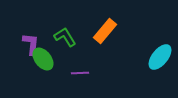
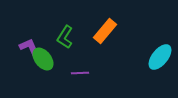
green L-shape: rotated 115 degrees counterclockwise
purple L-shape: moved 1 px left, 4 px down; rotated 30 degrees counterclockwise
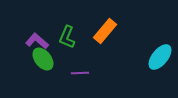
green L-shape: moved 2 px right; rotated 10 degrees counterclockwise
purple L-shape: moved 7 px right, 7 px up; rotated 25 degrees counterclockwise
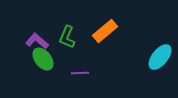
orange rectangle: rotated 10 degrees clockwise
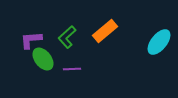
green L-shape: rotated 25 degrees clockwise
purple L-shape: moved 6 px left, 1 px up; rotated 45 degrees counterclockwise
cyan ellipse: moved 1 px left, 15 px up
purple line: moved 8 px left, 4 px up
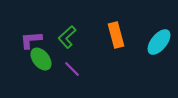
orange rectangle: moved 11 px right, 4 px down; rotated 65 degrees counterclockwise
green ellipse: moved 2 px left
purple line: rotated 48 degrees clockwise
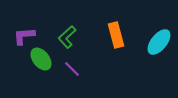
purple L-shape: moved 7 px left, 4 px up
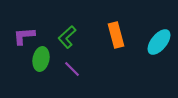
green ellipse: rotated 50 degrees clockwise
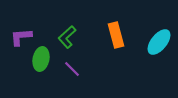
purple L-shape: moved 3 px left, 1 px down
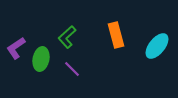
purple L-shape: moved 5 px left, 11 px down; rotated 30 degrees counterclockwise
cyan ellipse: moved 2 px left, 4 px down
